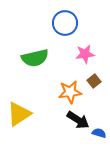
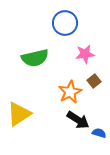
orange star: rotated 20 degrees counterclockwise
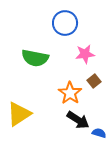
green semicircle: rotated 24 degrees clockwise
orange star: moved 1 px down; rotated 10 degrees counterclockwise
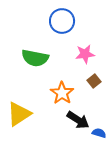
blue circle: moved 3 px left, 2 px up
orange star: moved 8 px left
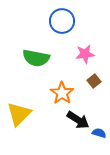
green semicircle: moved 1 px right
yellow triangle: rotated 12 degrees counterclockwise
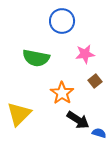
brown square: moved 1 px right
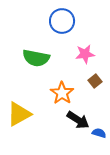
yellow triangle: rotated 16 degrees clockwise
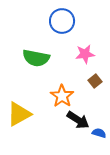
orange star: moved 3 px down
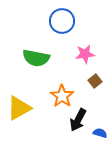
yellow triangle: moved 6 px up
black arrow: rotated 85 degrees clockwise
blue semicircle: moved 1 px right
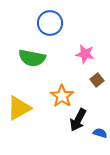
blue circle: moved 12 px left, 2 px down
pink star: rotated 18 degrees clockwise
green semicircle: moved 4 px left
brown square: moved 2 px right, 1 px up
